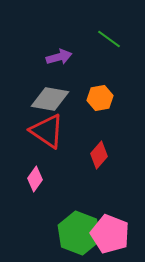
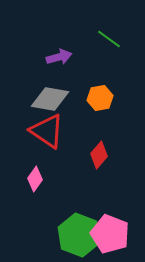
green hexagon: moved 2 px down
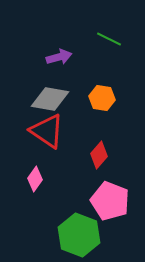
green line: rotated 10 degrees counterclockwise
orange hexagon: moved 2 px right; rotated 20 degrees clockwise
pink pentagon: moved 33 px up
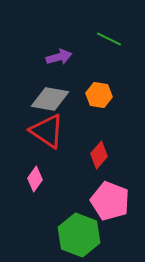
orange hexagon: moved 3 px left, 3 px up
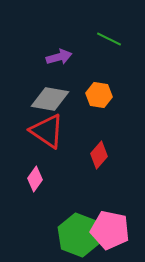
pink pentagon: moved 29 px down; rotated 9 degrees counterclockwise
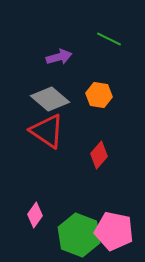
gray diamond: rotated 30 degrees clockwise
pink diamond: moved 36 px down
pink pentagon: moved 4 px right, 1 px down
